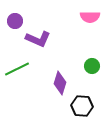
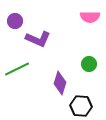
green circle: moved 3 px left, 2 px up
black hexagon: moved 1 px left
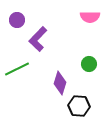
purple circle: moved 2 px right, 1 px up
purple L-shape: rotated 110 degrees clockwise
black hexagon: moved 2 px left
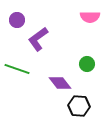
purple L-shape: rotated 10 degrees clockwise
green circle: moved 2 px left
green line: rotated 45 degrees clockwise
purple diamond: rotated 55 degrees counterclockwise
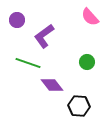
pink semicircle: rotated 48 degrees clockwise
purple L-shape: moved 6 px right, 3 px up
green circle: moved 2 px up
green line: moved 11 px right, 6 px up
purple diamond: moved 8 px left, 2 px down
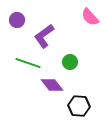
green circle: moved 17 px left
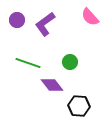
purple L-shape: moved 1 px right, 12 px up
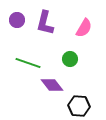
pink semicircle: moved 6 px left, 11 px down; rotated 108 degrees counterclockwise
purple L-shape: moved 1 px up; rotated 40 degrees counterclockwise
green circle: moved 3 px up
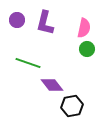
pink semicircle: rotated 18 degrees counterclockwise
green circle: moved 17 px right, 10 px up
black hexagon: moved 7 px left; rotated 15 degrees counterclockwise
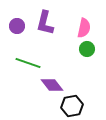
purple circle: moved 6 px down
